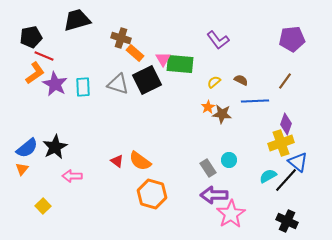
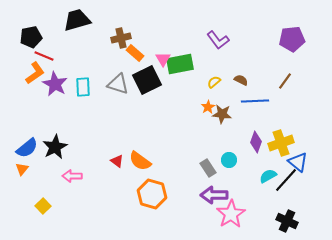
brown cross: rotated 30 degrees counterclockwise
green rectangle: rotated 16 degrees counterclockwise
purple diamond: moved 30 px left, 18 px down
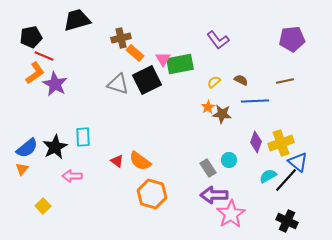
brown line: rotated 42 degrees clockwise
cyan rectangle: moved 50 px down
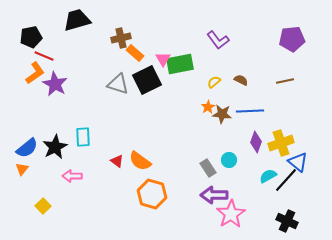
blue line: moved 5 px left, 10 px down
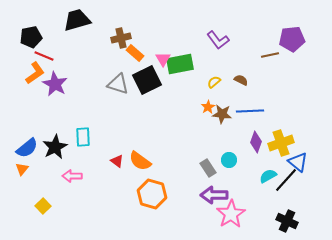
brown line: moved 15 px left, 26 px up
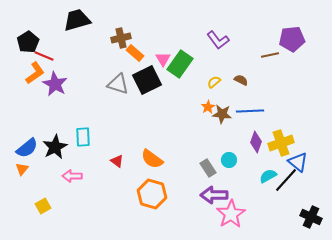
black pentagon: moved 3 px left, 5 px down; rotated 20 degrees counterclockwise
green rectangle: rotated 44 degrees counterclockwise
orange semicircle: moved 12 px right, 2 px up
yellow square: rotated 14 degrees clockwise
black cross: moved 24 px right, 4 px up
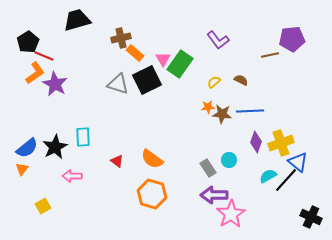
orange star: rotated 24 degrees clockwise
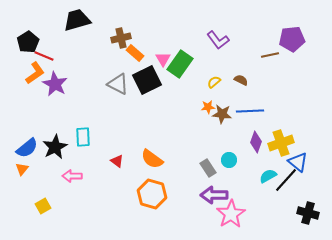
gray triangle: rotated 10 degrees clockwise
black cross: moved 3 px left, 4 px up; rotated 10 degrees counterclockwise
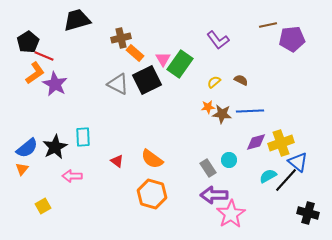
brown line: moved 2 px left, 30 px up
purple diamond: rotated 55 degrees clockwise
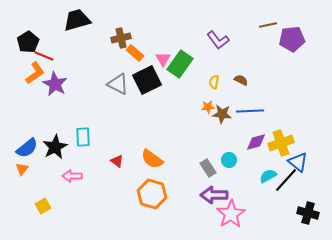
yellow semicircle: rotated 40 degrees counterclockwise
